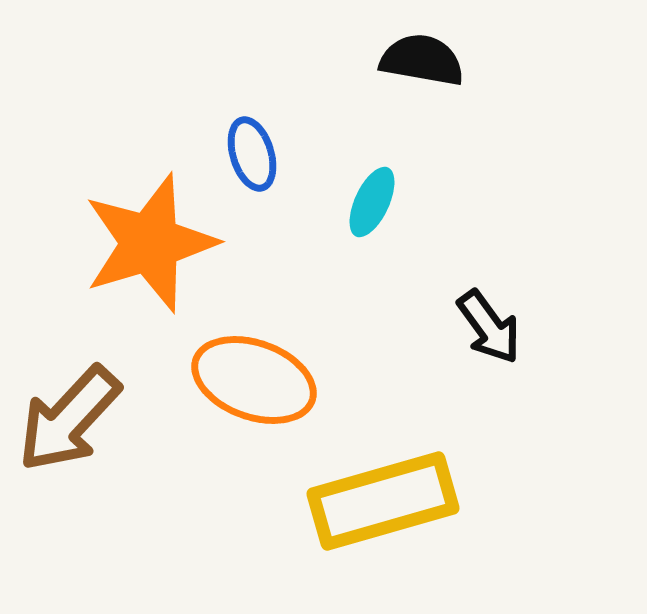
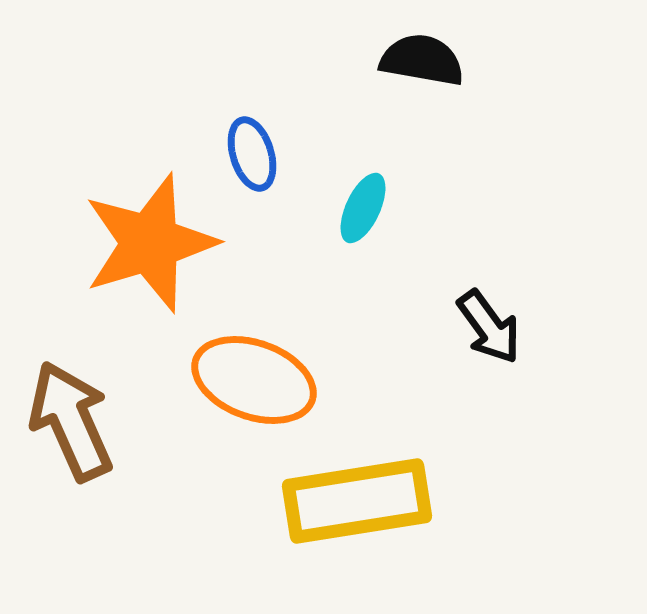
cyan ellipse: moved 9 px left, 6 px down
brown arrow: moved 2 px right, 2 px down; rotated 113 degrees clockwise
yellow rectangle: moved 26 px left; rotated 7 degrees clockwise
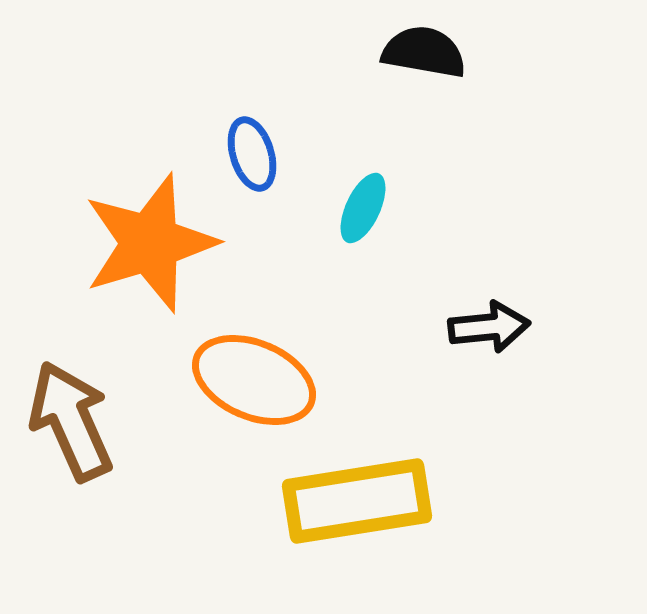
black semicircle: moved 2 px right, 8 px up
black arrow: rotated 60 degrees counterclockwise
orange ellipse: rotated 3 degrees clockwise
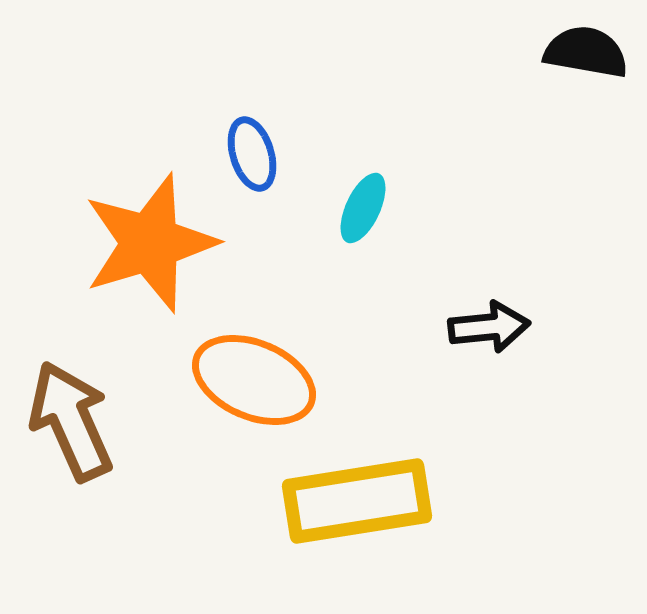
black semicircle: moved 162 px right
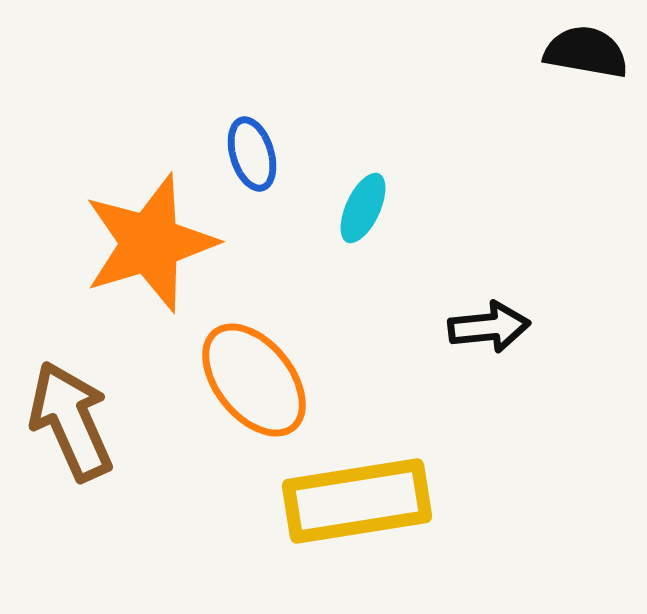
orange ellipse: rotated 28 degrees clockwise
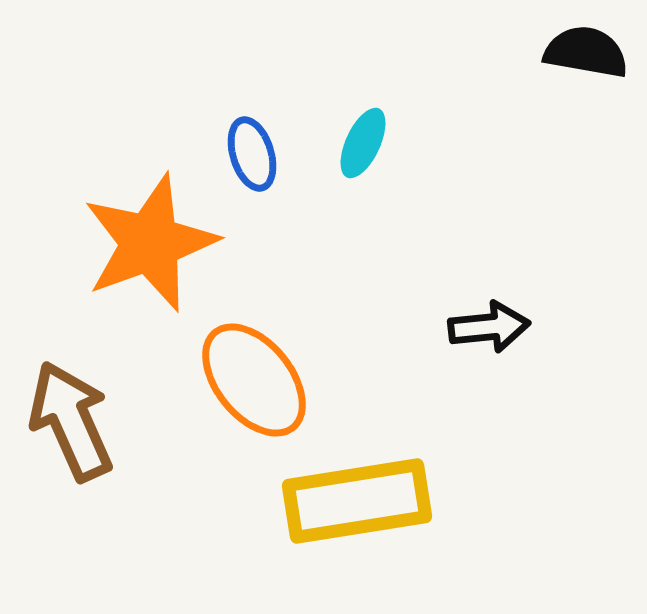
cyan ellipse: moved 65 px up
orange star: rotated 3 degrees counterclockwise
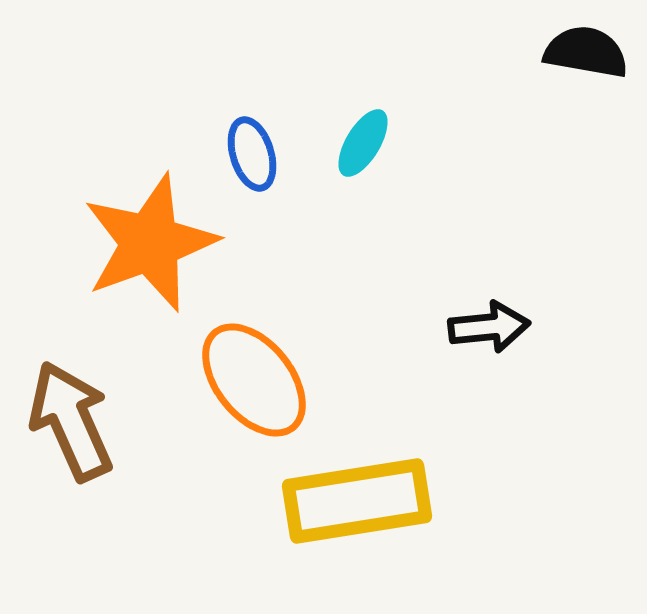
cyan ellipse: rotated 6 degrees clockwise
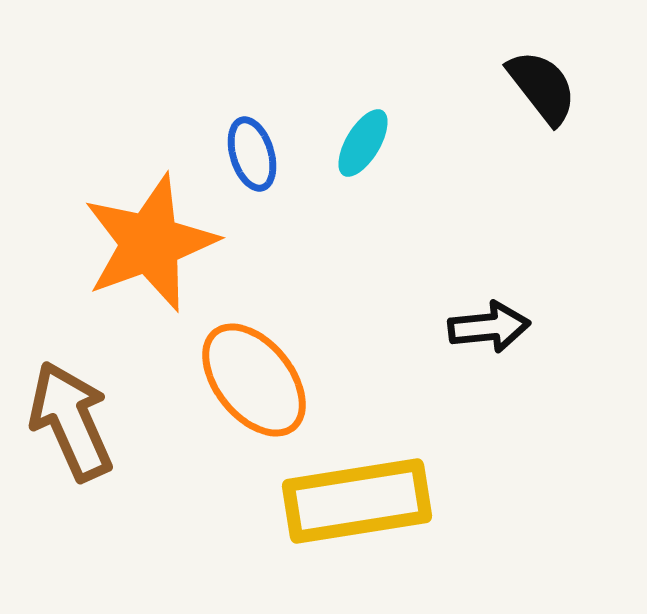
black semicircle: moved 44 px left, 35 px down; rotated 42 degrees clockwise
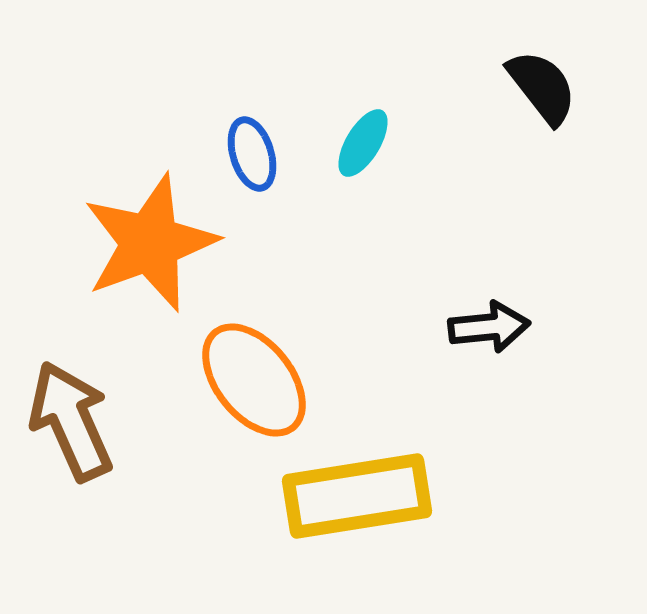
yellow rectangle: moved 5 px up
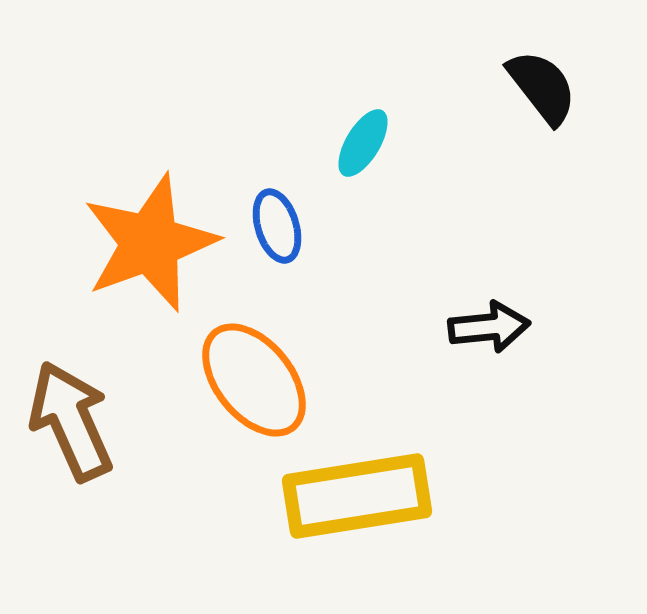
blue ellipse: moved 25 px right, 72 px down
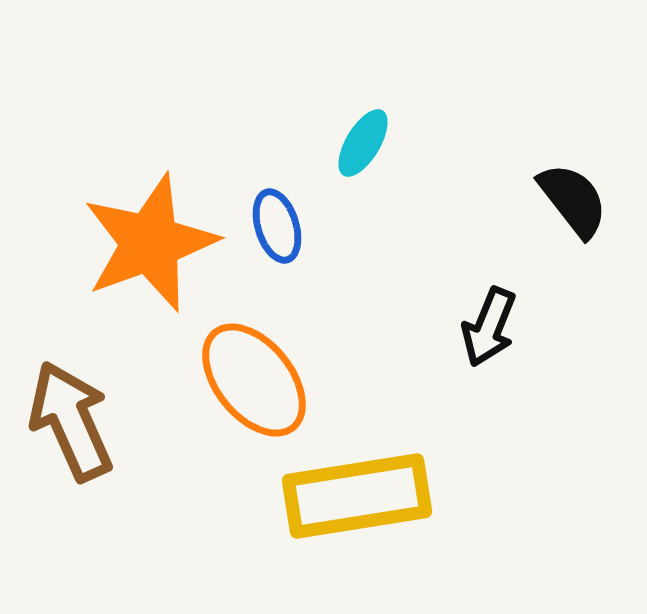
black semicircle: moved 31 px right, 113 px down
black arrow: rotated 118 degrees clockwise
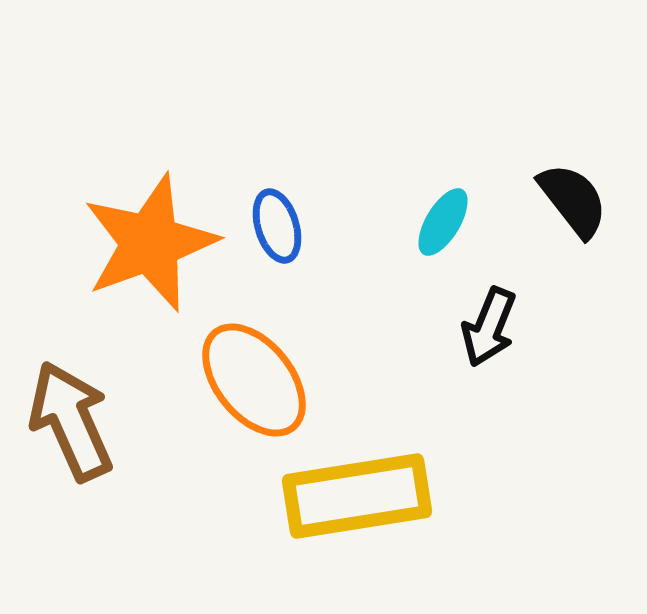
cyan ellipse: moved 80 px right, 79 px down
